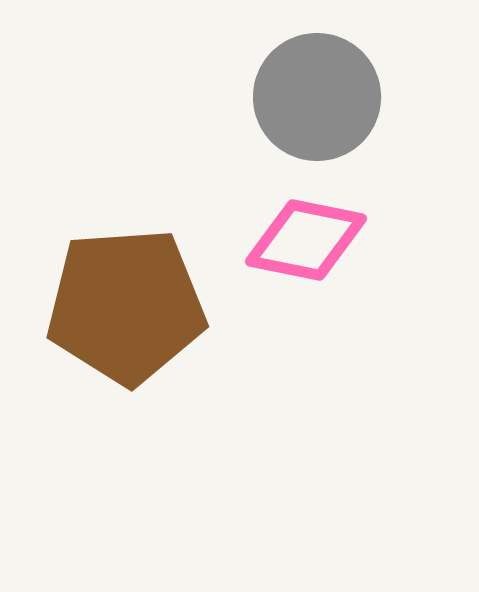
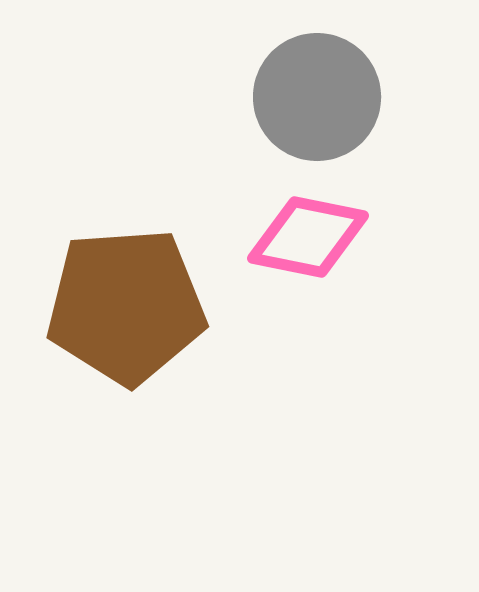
pink diamond: moved 2 px right, 3 px up
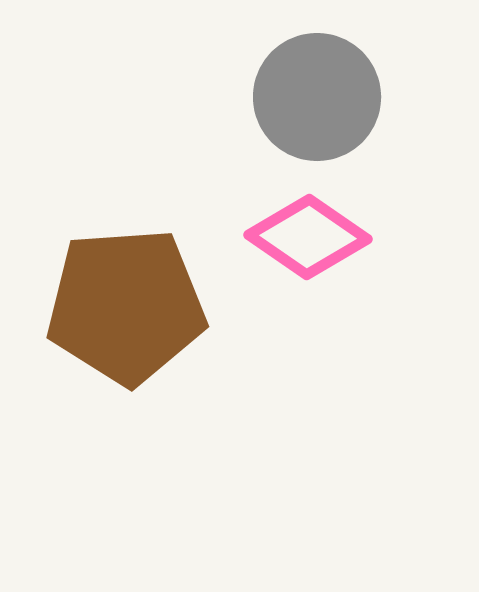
pink diamond: rotated 23 degrees clockwise
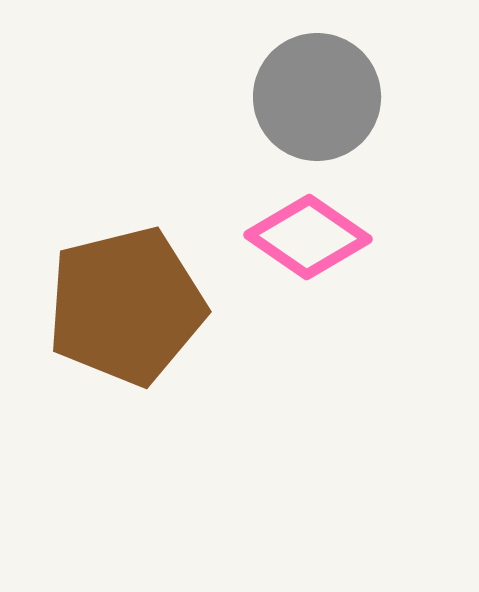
brown pentagon: rotated 10 degrees counterclockwise
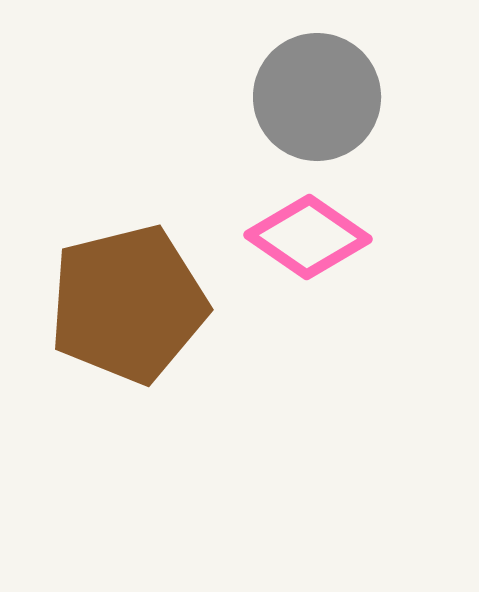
brown pentagon: moved 2 px right, 2 px up
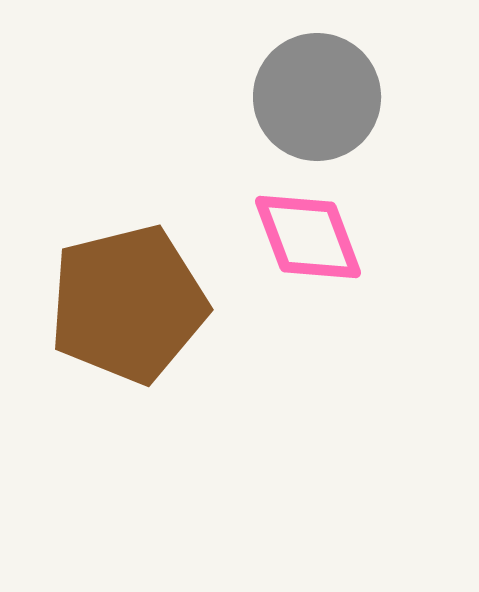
pink diamond: rotated 35 degrees clockwise
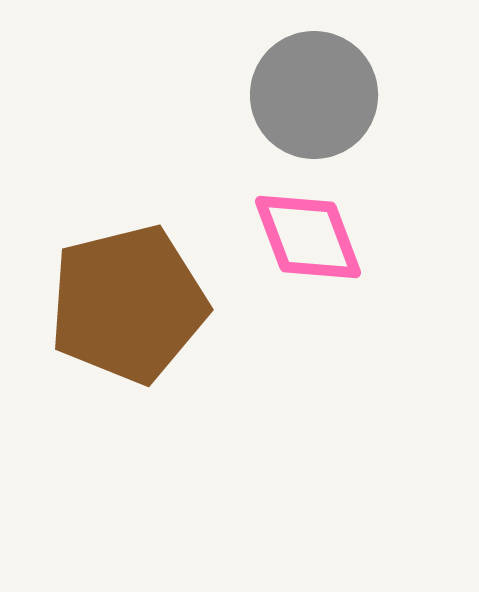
gray circle: moved 3 px left, 2 px up
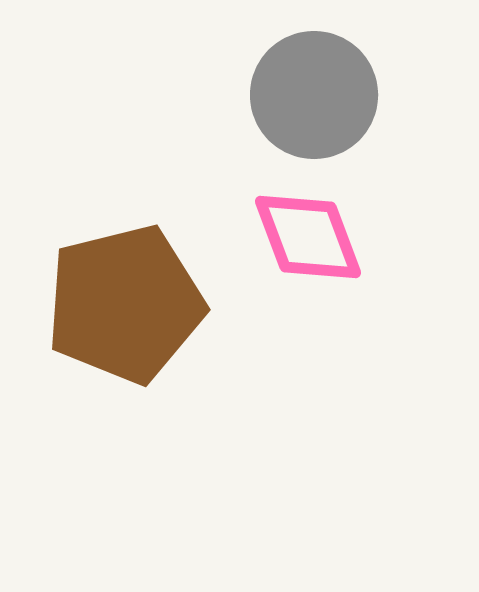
brown pentagon: moved 3 px left
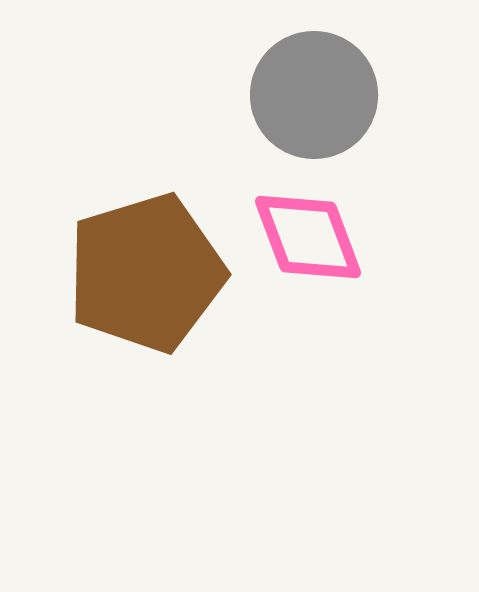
brown pentagon: moved 21 px right, 31 px up; rotated 3 degrees counterclockwise
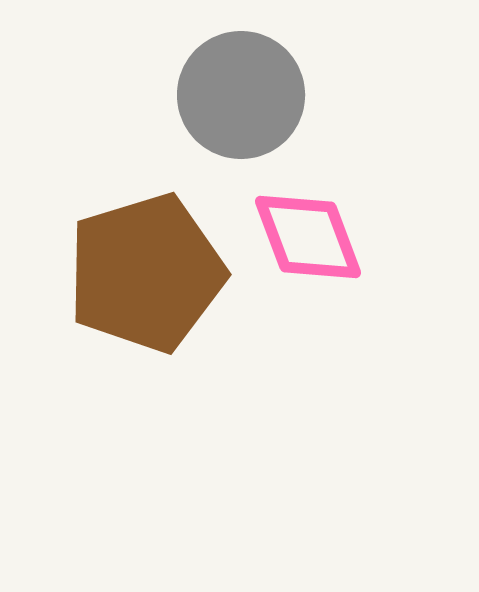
gray circle: moved 73 px left
